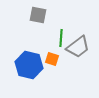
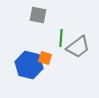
orange square: moved 7 px left, 1 px up
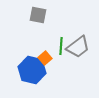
green line: moved 8 px down
orange square: rotated 32 degrees clockwise
blue hexagon: moved 3 px right, 5 px down
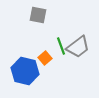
green line: rotated 24 degrees counterclockwise
blue hexagon: moved 7 px left, 1 px down
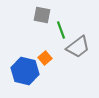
gray square: moved 4 px right
green line: moved 16 px up
